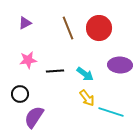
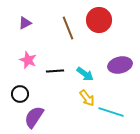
red circle: moved 8 px up
pink star: rotated 30 degrees clockwise
purple ellipse: rotated 15 degrees counterclockwise
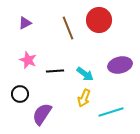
yellow arrow: moved 3 px left; rotated 60 degrees clockwise
cyan line: rotated 35 degrees counterclockwise
purple semicircle: moved 8 px right, 3 px up
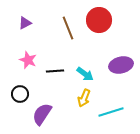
purple ellipse: moved 1 px right
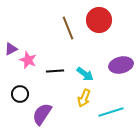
purple triangle: moved 14 px left, 26 px down
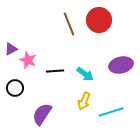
brown line: moved 1 px right, 4 px up
black circle: moved 5 px left, 6 px up
yellow arrow: moved 3 px down
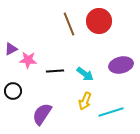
red circle: moved 1 px down
pink star: rotated 18 degrees counterclockwise
black circle: moved 2 px left, 3 px down
yellow arrow: moved 1 px right
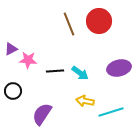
purple ellipse: moved 2 px left, 3 px down
cyan arrow: moved 5 px left, 1 px up
yellow arrow: rotated 78 degrees clockwise
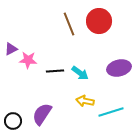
black circle: moved 30 px down
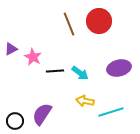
pink star: moved 5 px right, 3 px up; rotated 24 degrees clockwise
black circle: moved 2 px right
